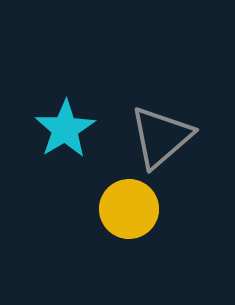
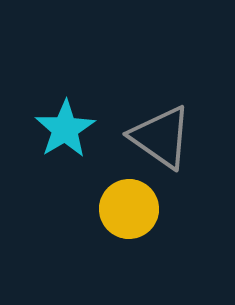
gray triangle: rotated 44 degrees counterclockwise
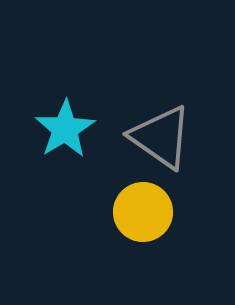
yellow circle: moved 14 px right, 3 px down
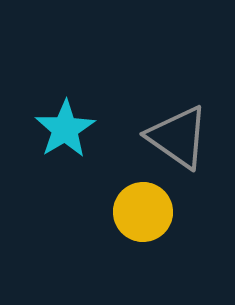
gray triangle: moved 17 px right
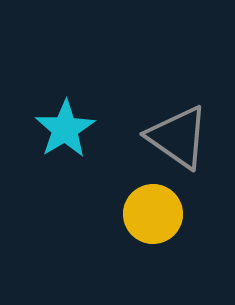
yellow circle: moved 10 px right, 2 px down
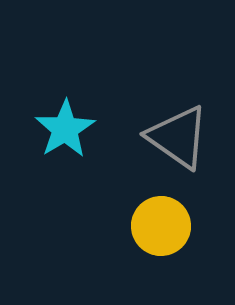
yellow circle: moved 8 px right, 12 px down
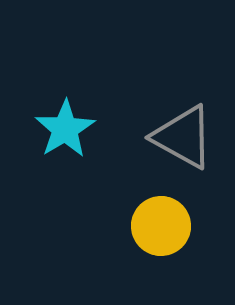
gray triangle: moved 5 px right; rotated 6 degrees counterclockwise
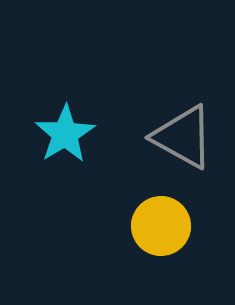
cyan star: moved 5 px down
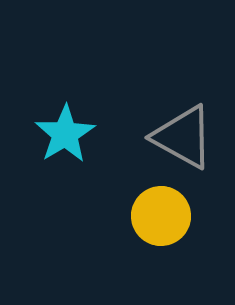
yellow circle: moved 10 px up
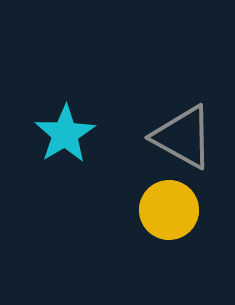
yellow circle: moved 8 px right, 6 px up
